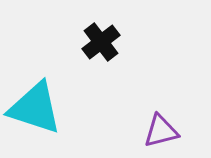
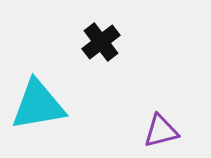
cyan triangle: moved 3 px right, 3 px up; rotated 28 degrees counterclockwise
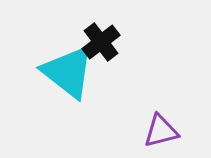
cyan triangle: moved 30 px right, 33 px up; rotated 48 degrees clockwise
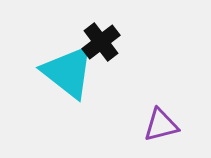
purple triangle: moved 6 px up
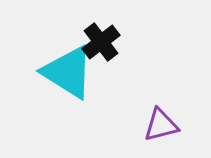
cyan triangle: rotated 6 degrees counterclockwise
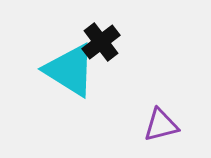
cyan triangle: moved 2 px right, 2 px up
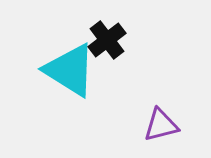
black cross: moved 6 px right, 2 px up
